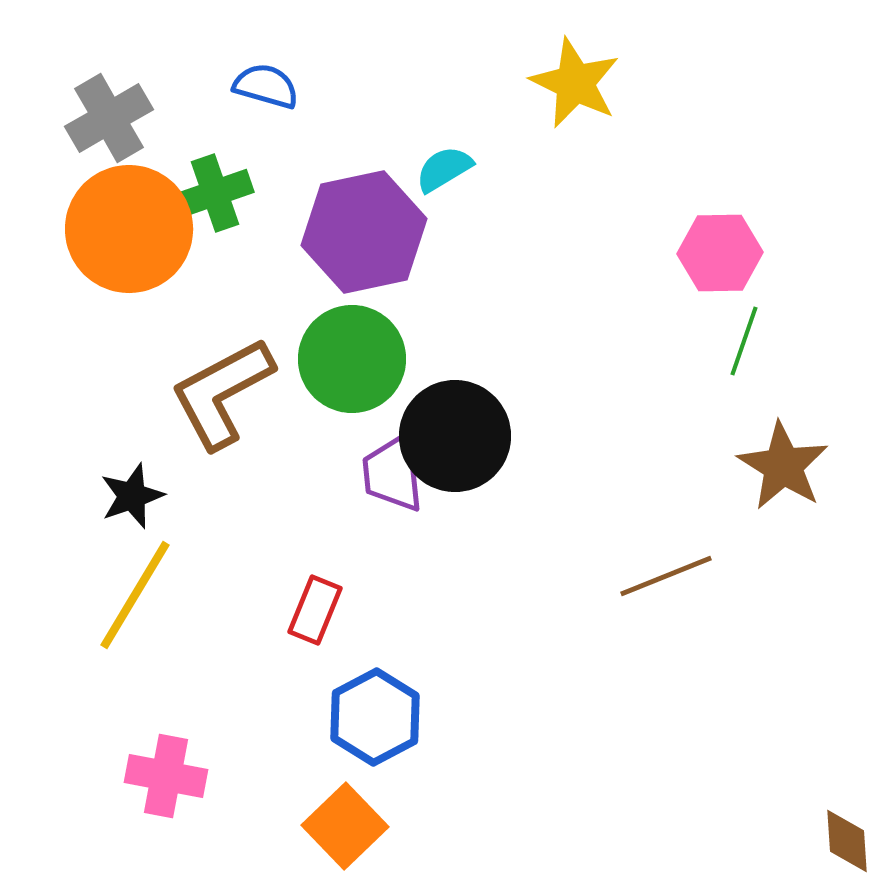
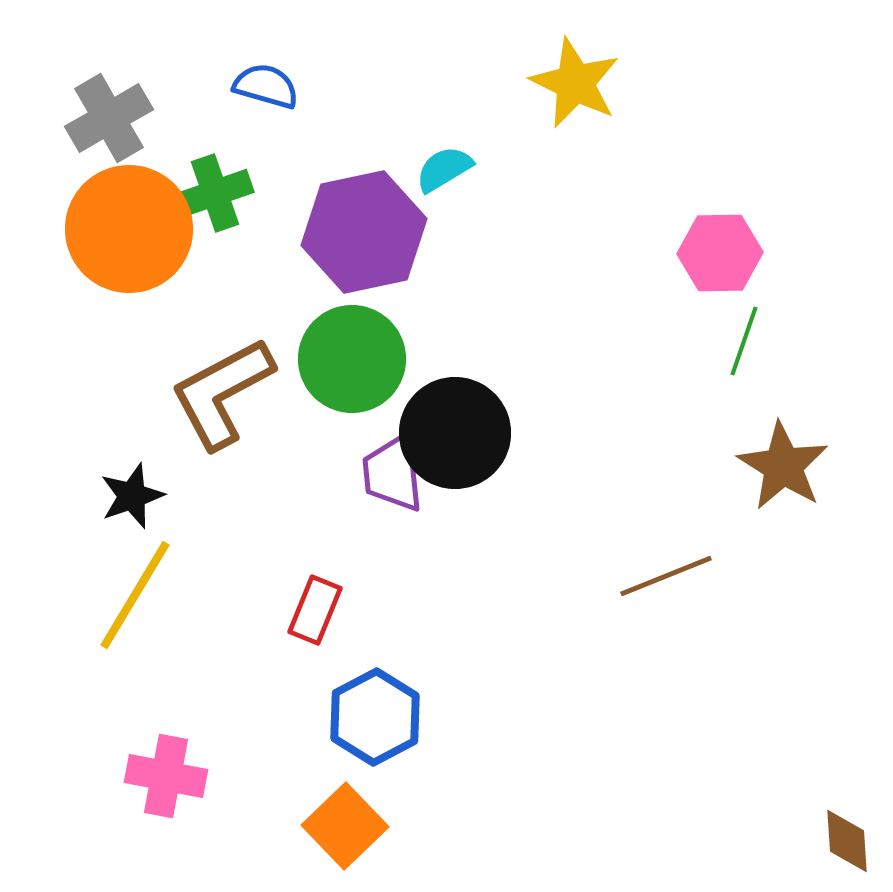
black circle: moved 3 px up
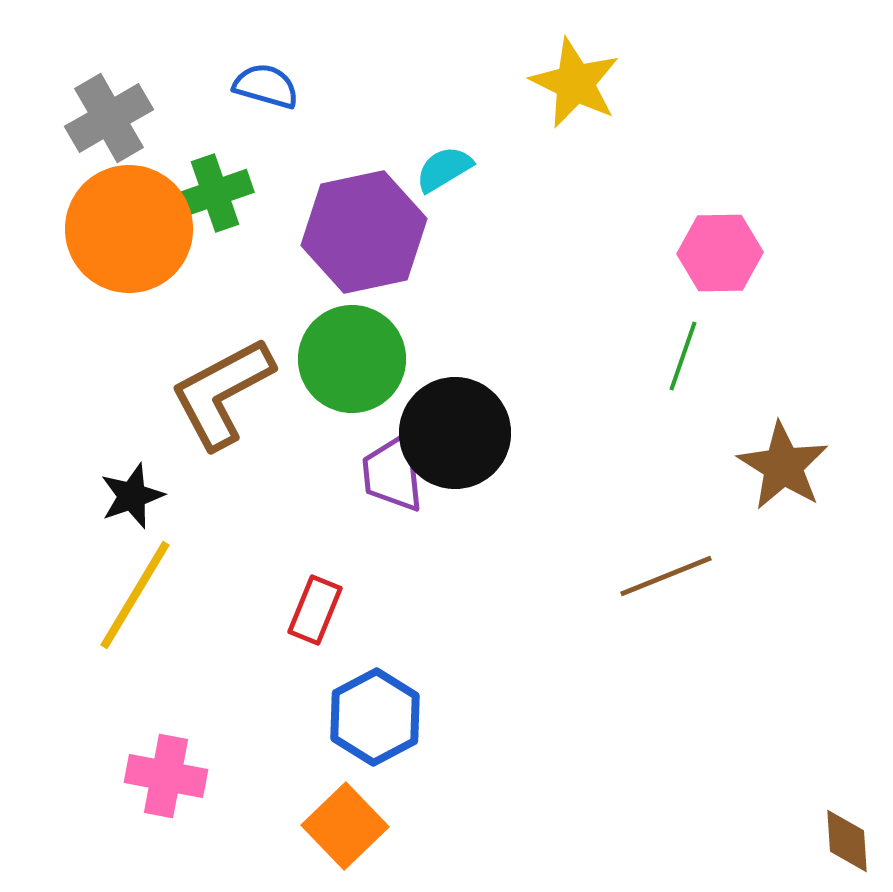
green line: moved 61 px left, 15 px down
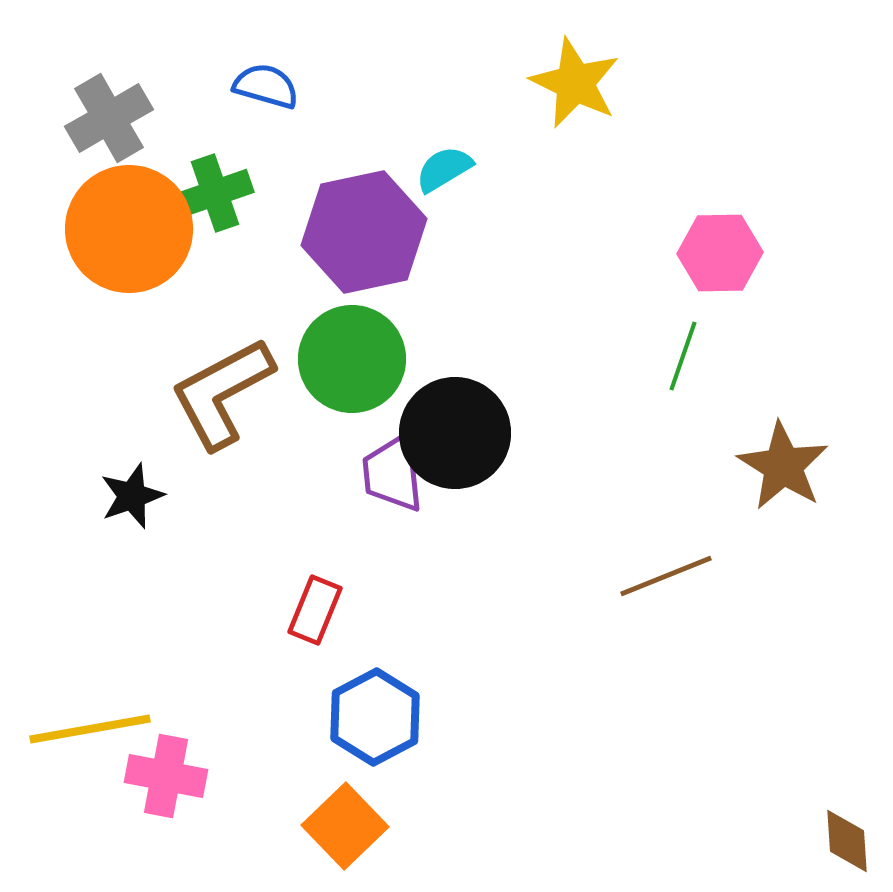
yellow line: moved 45 px left, 134 px down; rotated 49 degrees clockwise
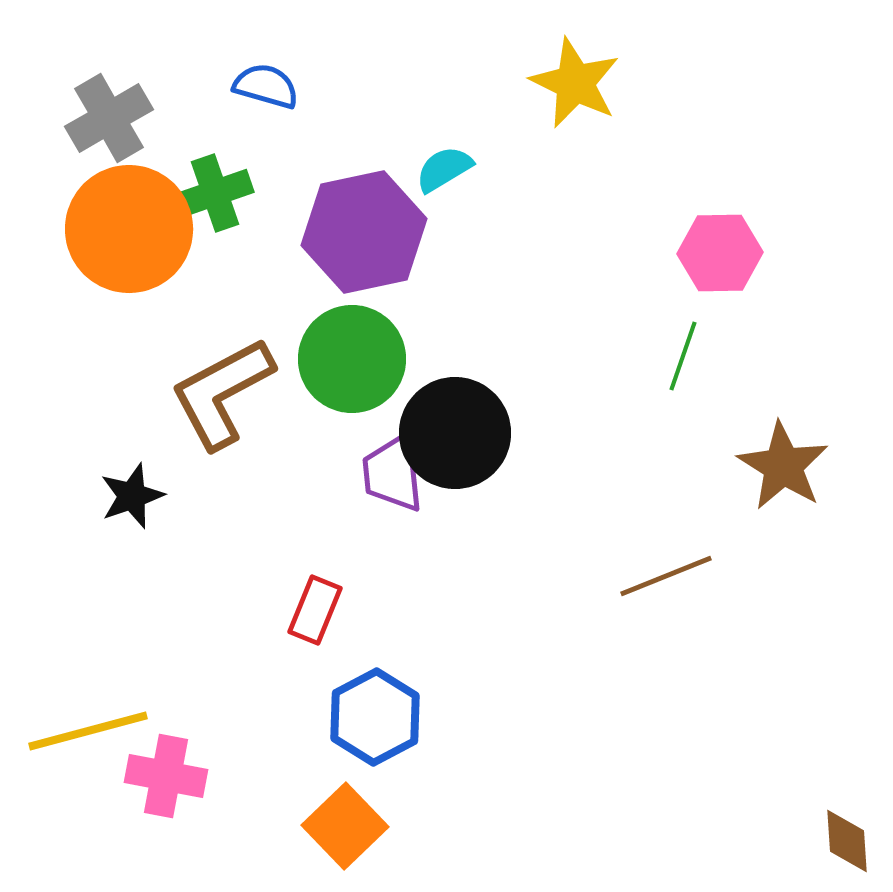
yellow line: moved 2 px left, 2 px down; rotated 5 degrees counterclockwise
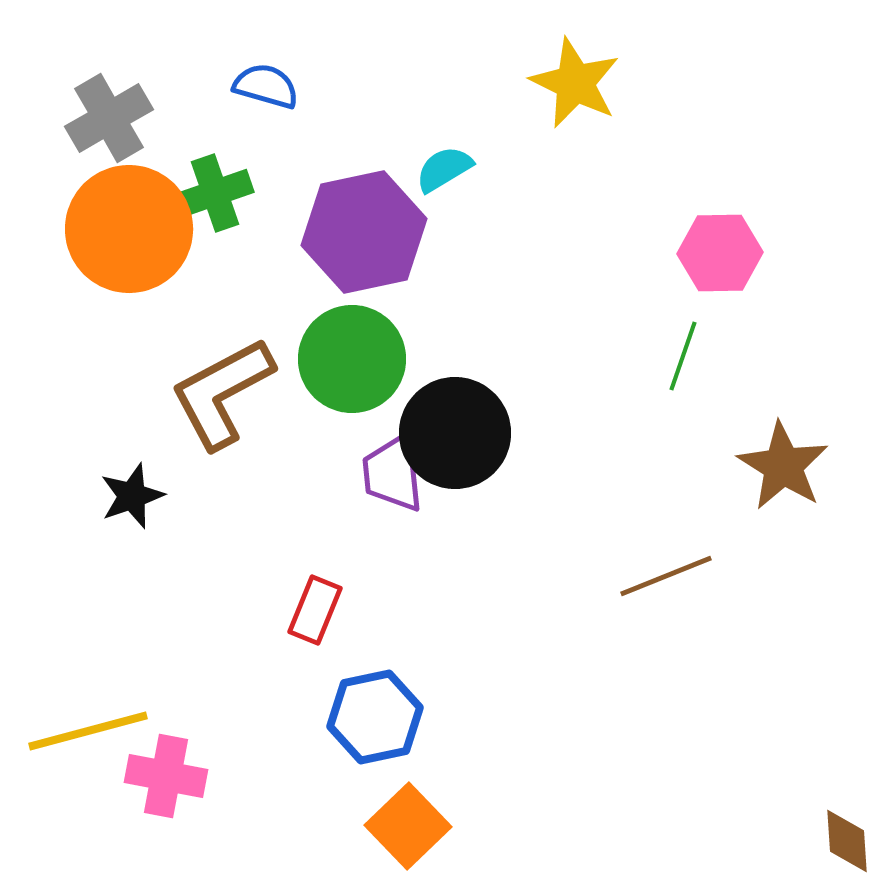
blue hexagon: rotated 16 degrees clockwise
orange square: moved 63 px right
